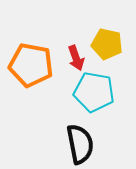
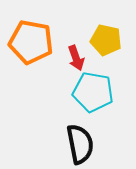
yellow pentagon: moved 1 px left, 4 px up
orange pentagon: moved 23 px up
cyan pentagon: moved 1 px left
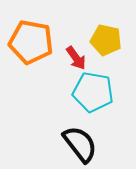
red arrow: rotated 15 degrees counterclockwise
black semicircle: rotated 27 degrees counterclockwise
